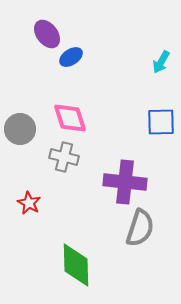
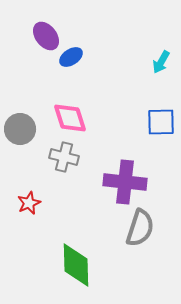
purple ellipse: moved 1 px left, 2 px down
red star: rotated 20 degrees clockwise
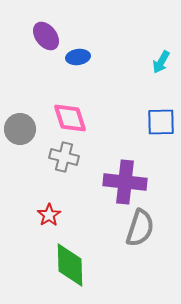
blue ellipse: moved 7 px right; rotated 25 degrees clockwise
red star: moved 20 px right, 12 px down; rotated 10 degrees counterclockwise
green diamond: moved 6 px left
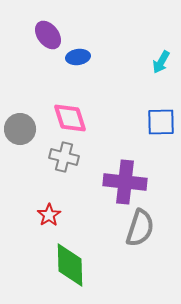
purple ellipse: moved 2 px right, 1 px up
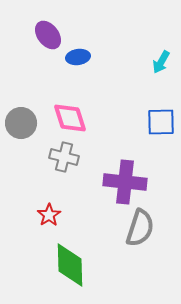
gray circle: moved 1 px right, 6 px up
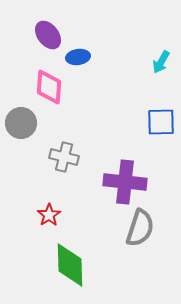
pink diamond: moved 21 px left, 31 px up; rotated 21 degrees clockwise
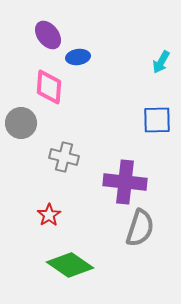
blue square: moved 4 px left, 2 px up
green diamond: rotated 54 degrees counterclockwise
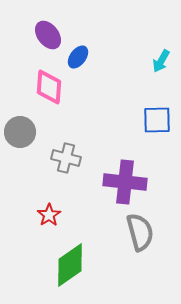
blue ellipse: rotated 45 degrees counterclockwise
cyan arrow: moved 1 px up
gray circle: moved 1 px left, 9 px down
gray cross: moved 2 px right, 1 px down
gray semicircle: moved 4 px down; rotated 33 degrees counterclockwise
green diamond: rotated 69 degrees counterclockwise
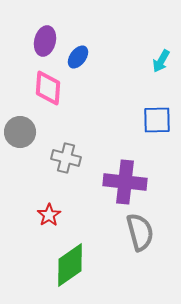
purple ellipse: moved 3 px left, 6 px down; rotated 52 degrees clockwise
pink diamond: moved 1 px left, 1 px down
